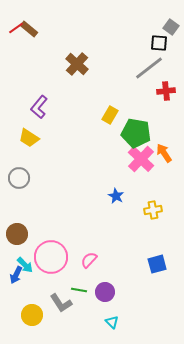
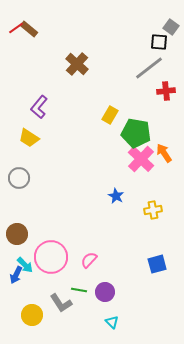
black square: moved 1 px up
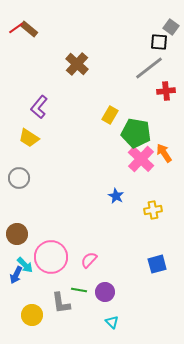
gray L-shape: rotated 25 degrees clockwise
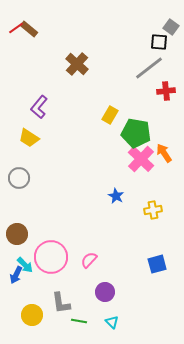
green line: moved 31 px down
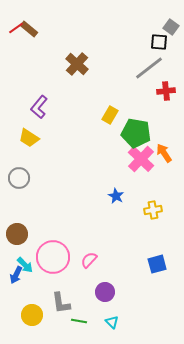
pink circle: moved 2 px right
